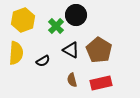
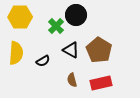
yellow hexagon: moved 3 px left, 3 px up; rotated 20 degrees clockwise
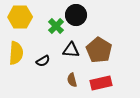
black triangle: rotated 24 degrees counterclockwise
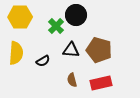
brown pentagon: rotated 15 degrees counterclockwise
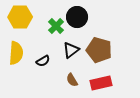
black circle: moved 1 px right, 2 px down
black triangle: rotated 42 degrees counterclockwise
brown semicircle: rotated 16 degrees counterclockwise
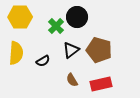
red rectangle: moved 1 px down
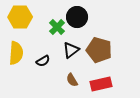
green cross: moved 1 px right, 1 px down
